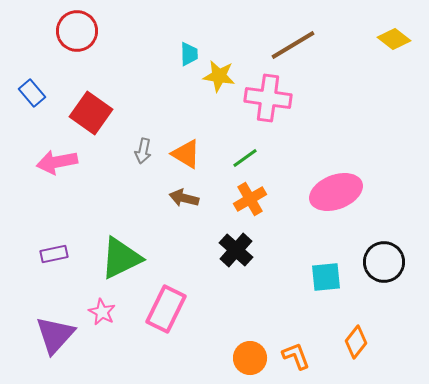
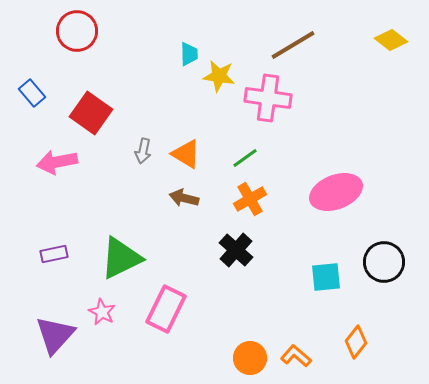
yellow diamond: moved 3 px left, 1 px down
orange L-shape: rotated 28 degrees counterclockwise
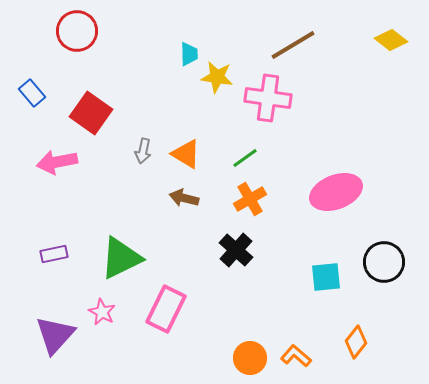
yellow star: moved 2 px left, 1 px down
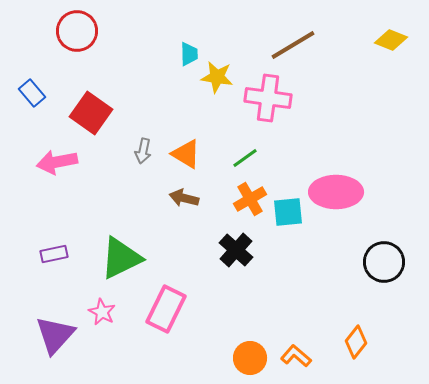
yellow diamond: rotated 16 degrees counterclockwise
pink ellipse: rotated 21 degrees clockwise
cyan square: moved 38 px left, 65 px up
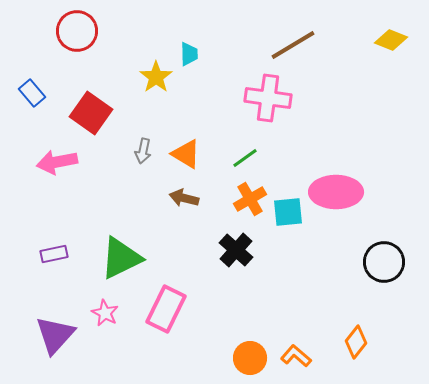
yellow star: moved 61 px left; rotated 28 degrees clockwise
pink star: moved 3 px right, 1 px down
